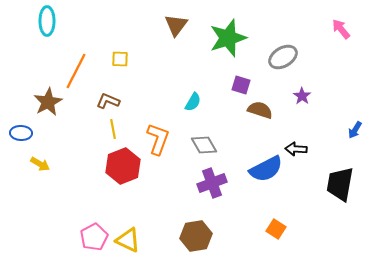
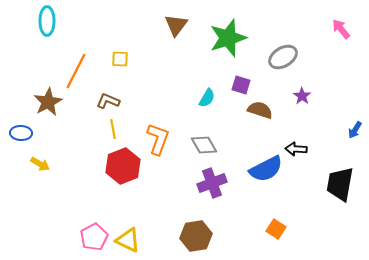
cyan semicircle: moved 14 px right, 4 px up
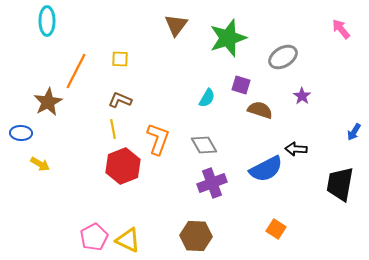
brown L-shape: moved 12 px right, 1 px up
blue arrow: moved 1 px left, 2 px down
brown hexagon: rotated 12 degrees clockwise
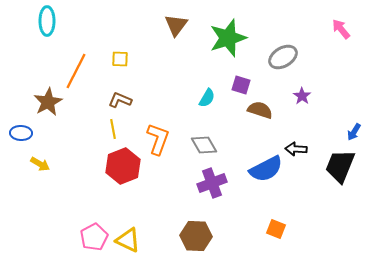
black trapezoid: moved 18 px up; rotated 12 degrees clockwise
orange square: rotated 12 degrees counterclockwise
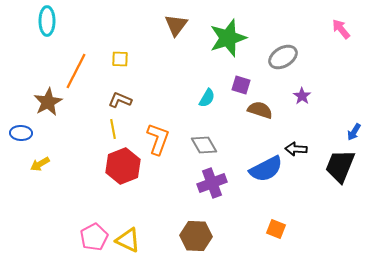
yellow arrow: rotated 120 degrees clockwise
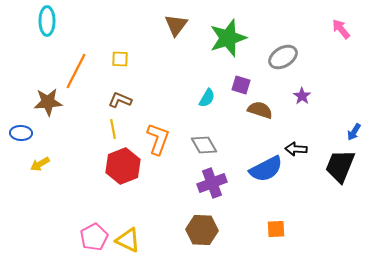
brown star: rotated 24 degrees clockwise
orange square: rotated 24 degrees counterclockwise
brown hexagon: moved 6 px right, 6 px up
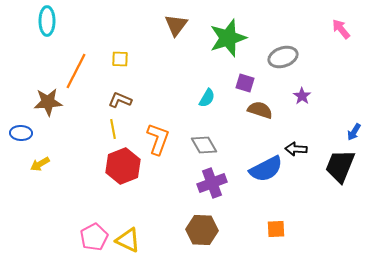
gray ellipse: rotated 12 degrees clockwise
purple square: moved 4 px right, 2 px up
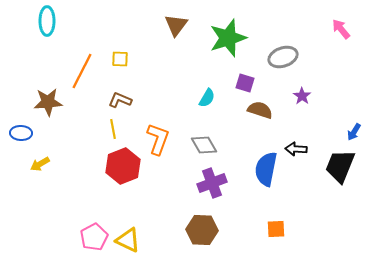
orange line: moved 6 px right
blue semicircle: rotated 128 degrees clockwise
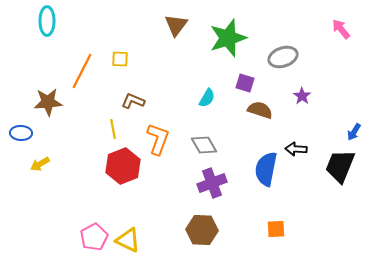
brown L-shape: moved 13 px right, 1 px down
